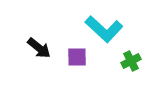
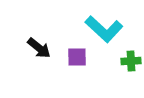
green cross: rotated 24 degrees clockwise
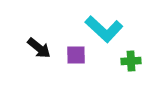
purple square: moved 1 px left, 2 px up
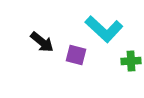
black arrow: moved 3 px right, 6 px up
purple square: rotated 15 degrees clockwise
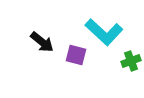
cyan L-shape: moved 3 px down
green cross: rotated 18 degrees counterclockwise
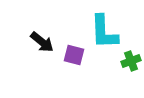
cyan L-shape: rotated 45 degrees clockwise
purple square: moved 2 px left
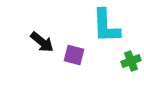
cyan L-shape: moved 2 px right, 6 px up
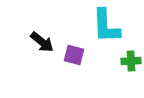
green cross: rotated 18 degrees clockwise
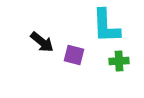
green cross: moved 12 px left
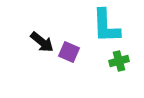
purple square: moved 5 px left, 3 px up; rotated 10 degrees clockwise
green cross: rotated 12 degrees counterclockwise
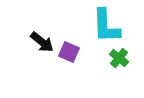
green cross: moved 3 px up; rotated 36 degrees counterclockwise
